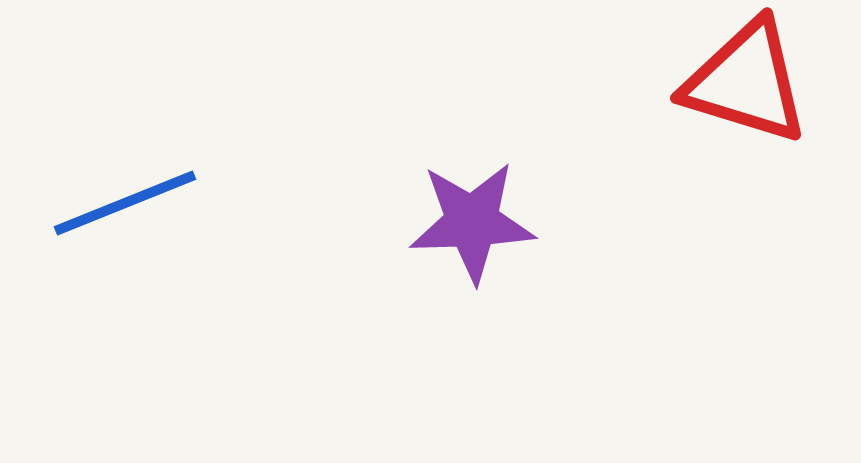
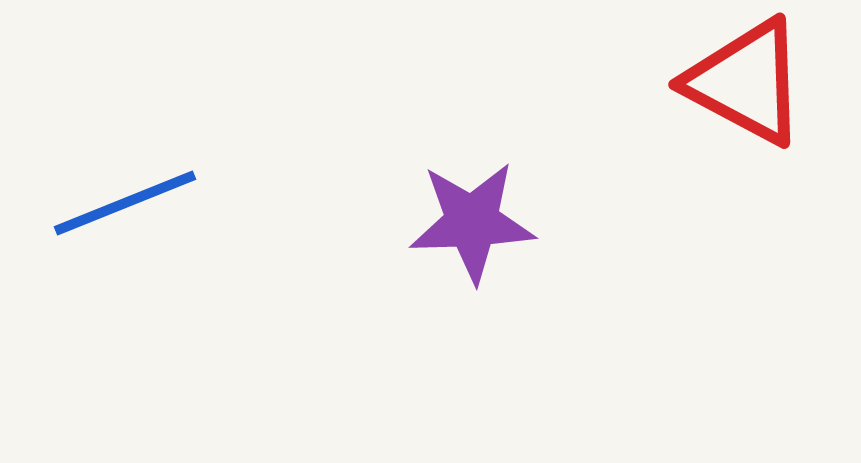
red triangle: rotated 11 degrees clockwise
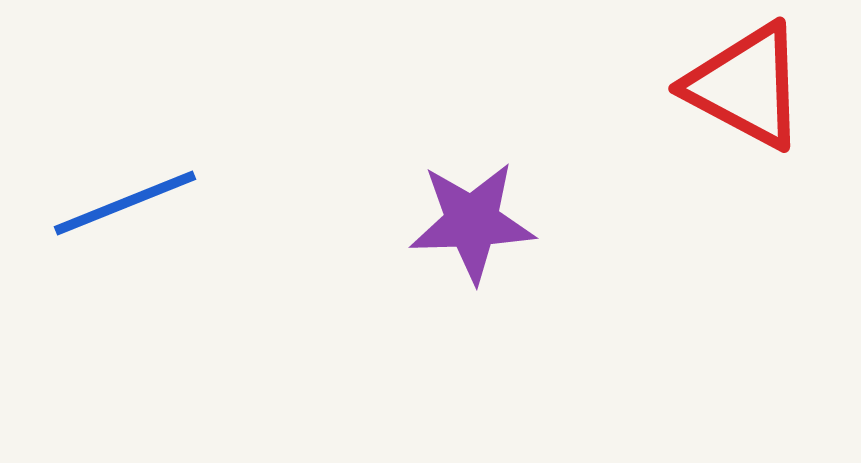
red triangle: moved 4 px down
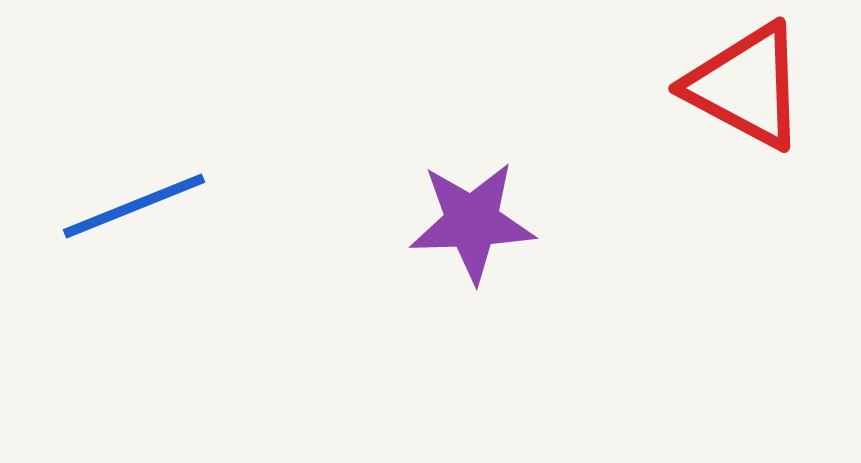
blue line: moved 9 px right, 3 px down
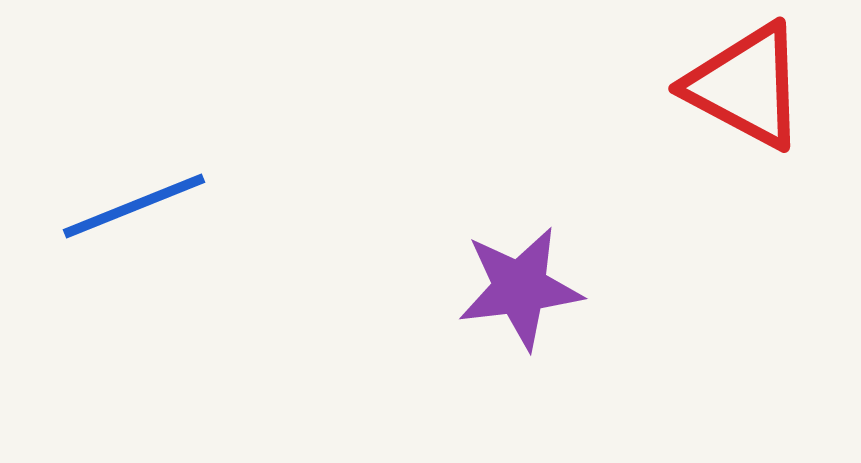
purple star: moved 48 px right, 66 px down; rotated 5 degrees counterclockwise
